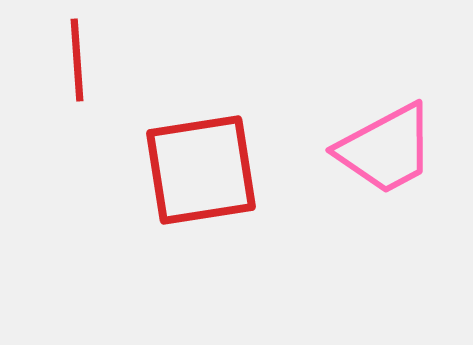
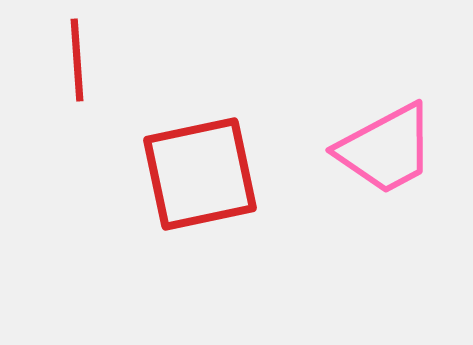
red square: moved 1 px left, 4 px down; rotated 3 degrees counterclockwise
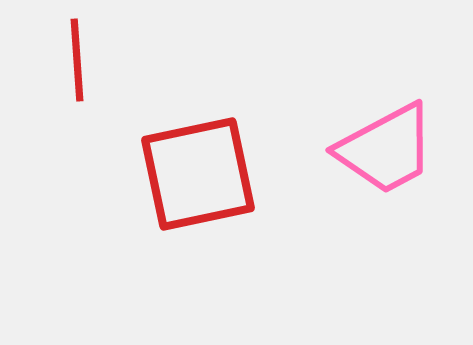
red square: moved 2 px left
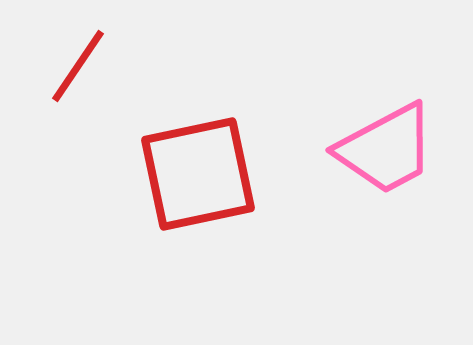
red line: moved 1 px right, 6 px down; rotated 38 degrees clockwise
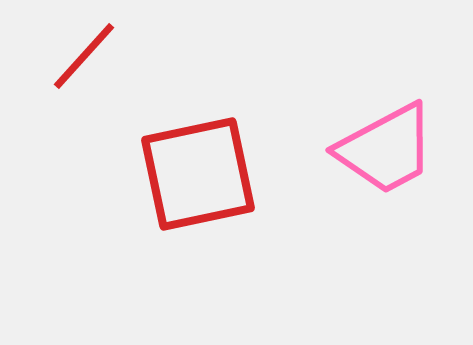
red line: moved 6 px right, 10 px up; rotated 8 degrees clockwise
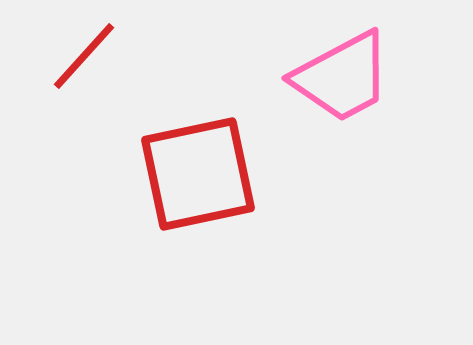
pink trapezoid: moved 44 px left, 72 px up
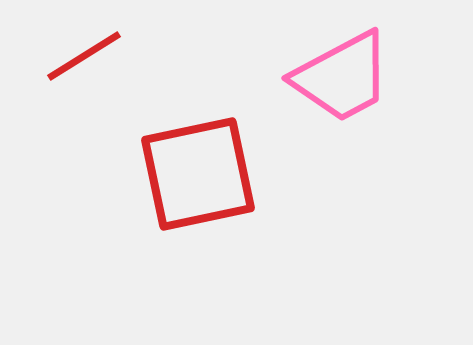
red line: rotated 16 degrees clockwise
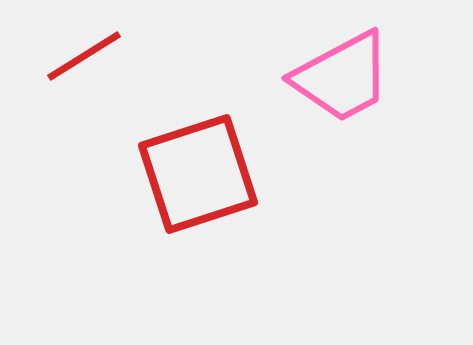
red square: rotated 6 degrees counterclockwise
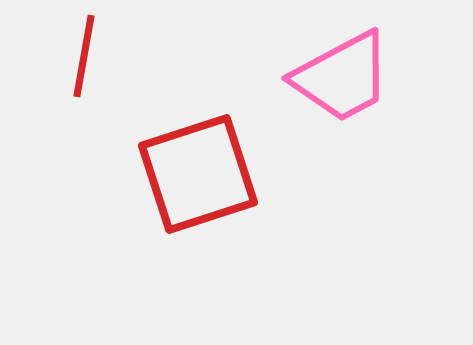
red line: rotated 48 degrees counterclockwise
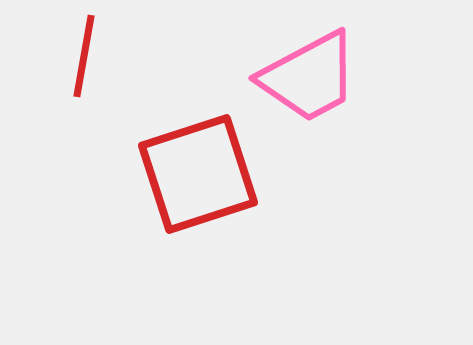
pink trapezoid: moved 33 px left
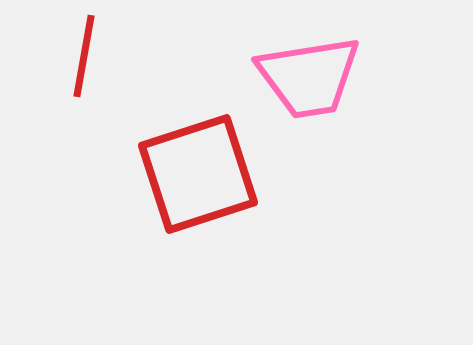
pink trapezoid: rotated 19 degrees clockwise
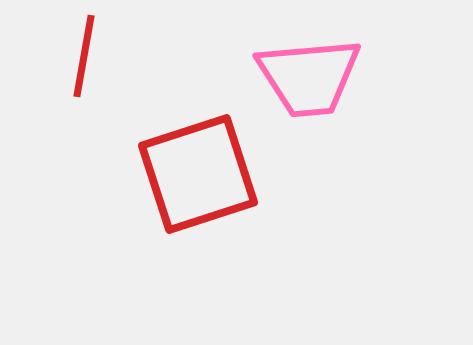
pink trapezoid: rotated 4 degrees clockwise
